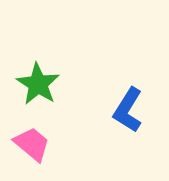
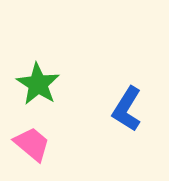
blue L-shape: moved 1 px left, 1 px up
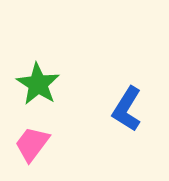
pink trapezoid: rotated 93 degrees counterclockwise
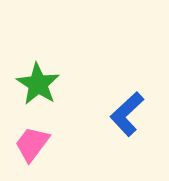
blue L-shape: moved 5 px down; rotated 15 degrees clockwise
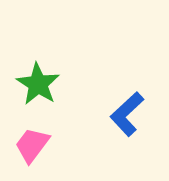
pink trapezoid: moved 1 px down
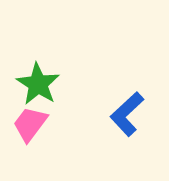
pink trapezoid: moved 2 px left, 21 px up
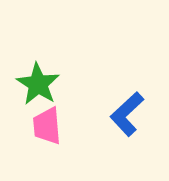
pink trapezoid: moved 17 px right, 2 px down; rotated 42 degrees counterclockwise
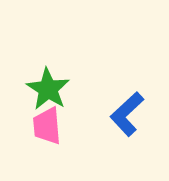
green star: moved 10 px right, 5 px down
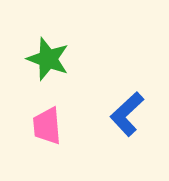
green star: moved 30 px up; rotated 12 degrees counterclockwise
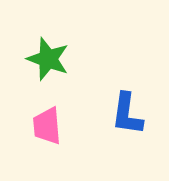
blue L-shape: rotated 39 degrees counterclockwise
